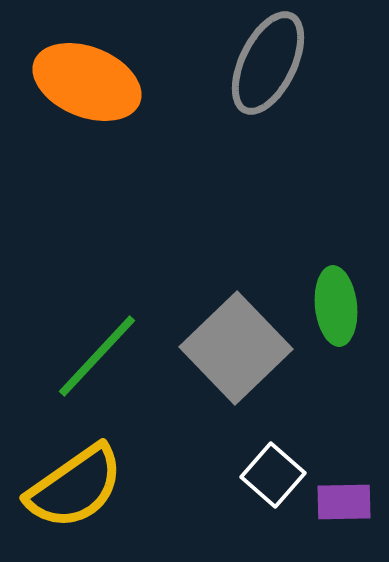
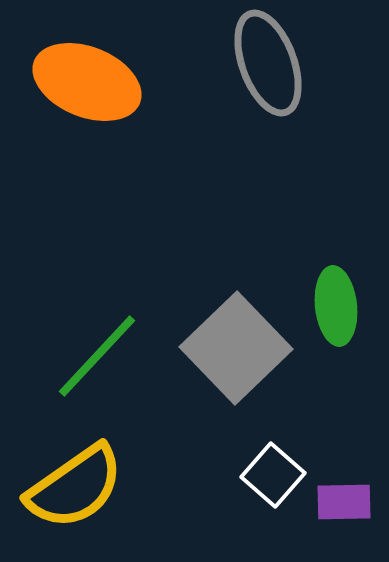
gray ellipse: rotated 46 degrees counterclockwise
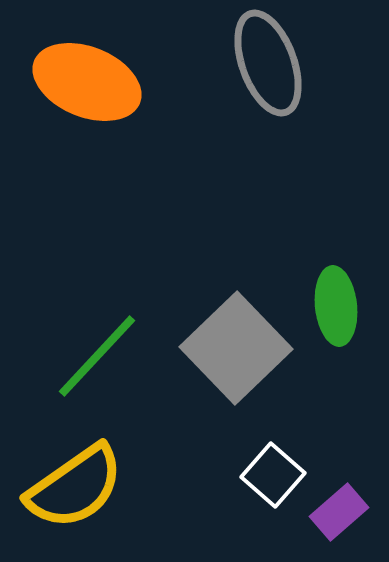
purple rectangle: moved 5 px left, 10 px down; rotated 40 degrees counterclockwise
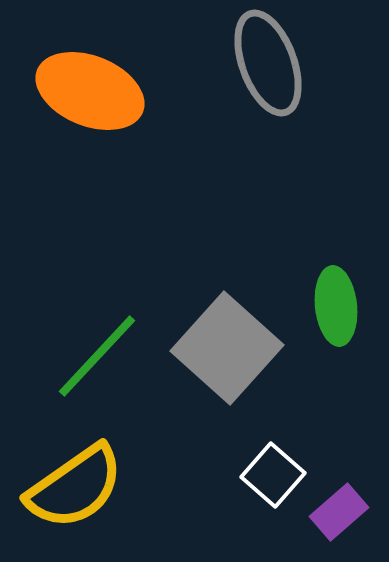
orange ellipse: moved 3 px right, 9 px down
gray square: moved 9 px left; rotated 4 degrees counterclockwise
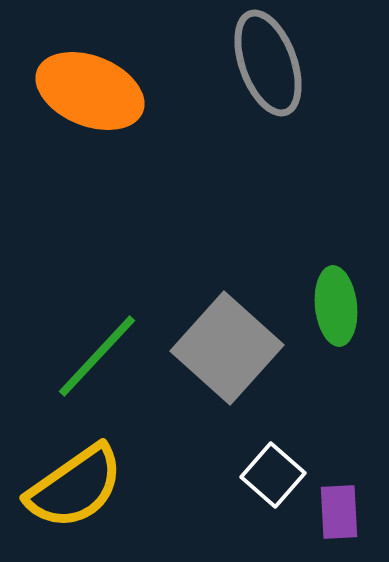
purple rectangle: rotated 52 degrees counterclockwise
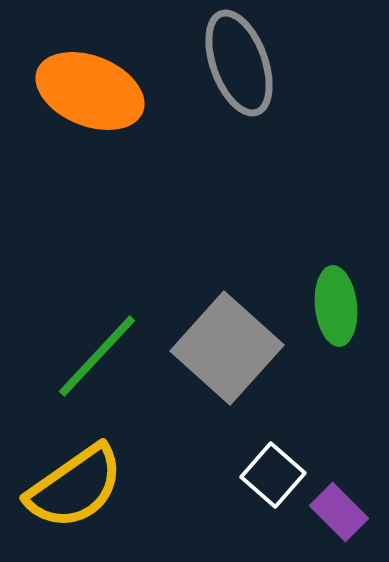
gray ellipse: moved 29 px left
purple rectangle: rotated 42 degrees counterclockwise
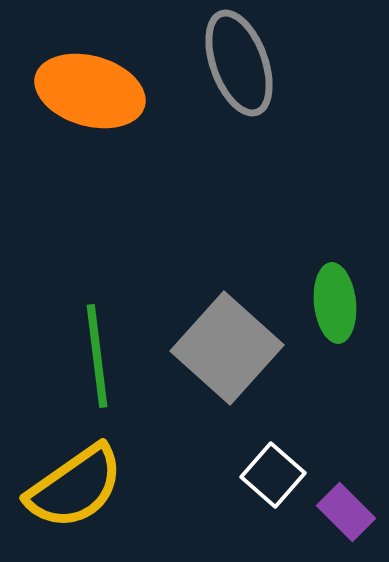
orange ellipse: rotated 6 degrees counterclockwise
green ellipse: moved 1 px left, 3 px up
green line: rotated 50 degrees counterclockwise
purple rectangle: moved 7 px right
